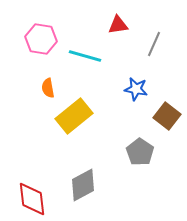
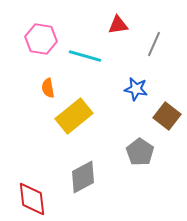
gray diamond: moved 8 px up
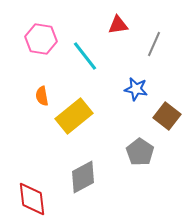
cyan line: rotated 36 degrees clockwise
orange semicircle: moved 6 px left, 8 px down
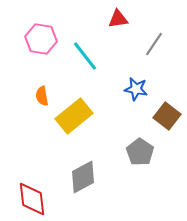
red triangle: moved 6 px up
gray line: rotated 10 degrees clockwise
